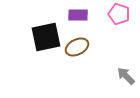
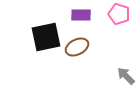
purple rectangle: moved 3 px right
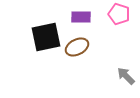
purple rectangle: moved 2 px down
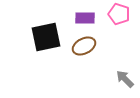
purple rectangle: moved 4 px right, 1 px down
brown ellipse: moved 7 px right, 1 px up
gray arrow: moved 1 px left, 3 px down
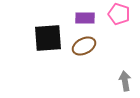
black square: moved 2 px right, 1 px down; rotated 8 degrees clockwise
gray arrow: moved 2 px down; rotated 36 degrees clockwise
